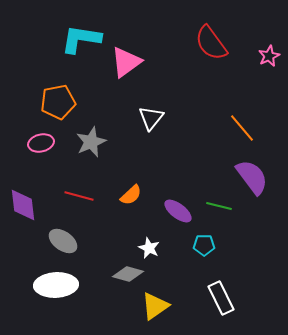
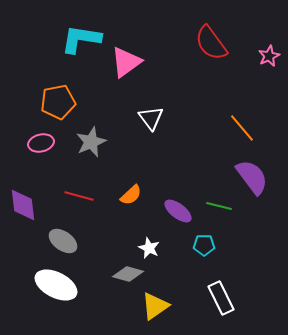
white triangle: rotated 16 degrees counterclockwise
white ellipse: rotated 30 degrees clockwise
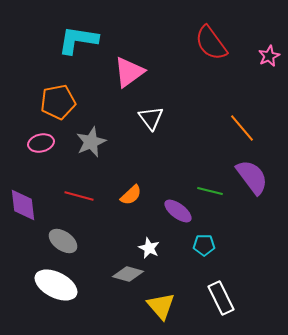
cyan L-shape: moved 3 px left, 1 px down
pink triangle: moved 3 px right, 10 px down
green line: moved 9 px left, 15 px up
yellow triangle: moved 6 px right; rotated 36 degrees counterclockwise
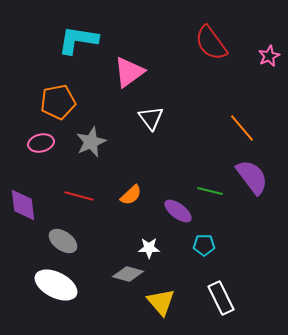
white star: rotated 25 degrees counterclockwise
yellow triangle: moved 4 px up
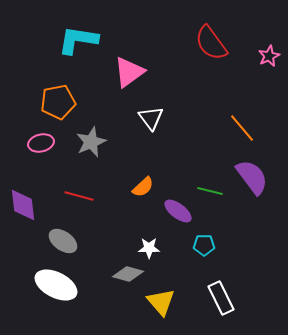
orange semicircle: moved 12 px right, 8 px up
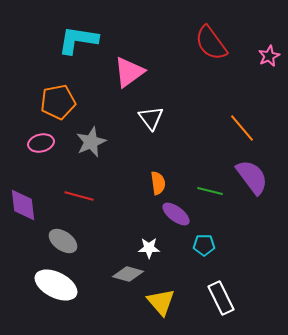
orange semicircle: moved 15 px right, 4 px up; rotated 55 degrees counterclockwise
purple ellipse: moved 2 px left, 3 px down
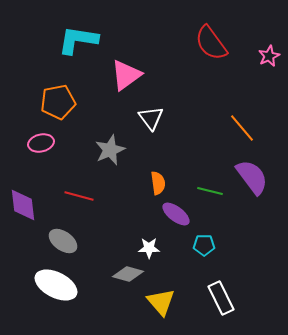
pink triangle: moved 3 px left, 3 px down
gray star: moved 19 px right, 8 px down
